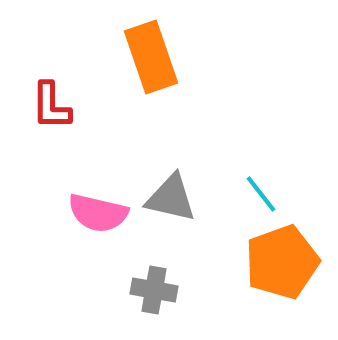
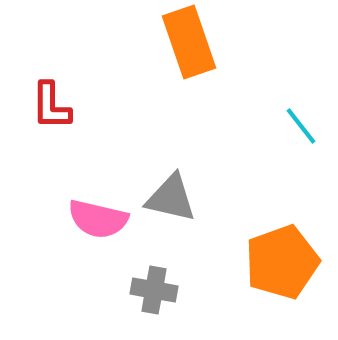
orange rectangle: moved 38 px right, 15 px up
cyan line: moved 40 px right, 68 px up
pink semicircle: moved 6 px down
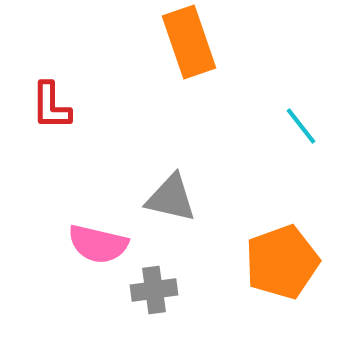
pink semicircle: moved 25 px down
gray cross: rotated 18 degrees counterclockwise
